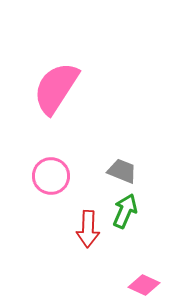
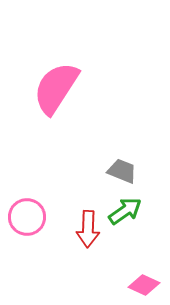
pink circle: moved 24 px left, 41 px down
green arrow: rotated 32 degrees clockwise
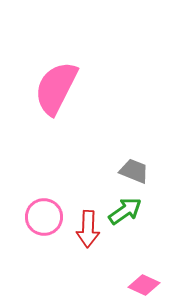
pink semicircle: rotated 6 degrees counterclockwise
gray trapezoid: moved 12 px right
pink circle: moved 17 px right
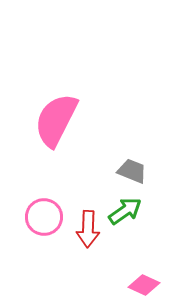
pink semicircle: moved 32 px down
gray trapezoid: moved 2 px left
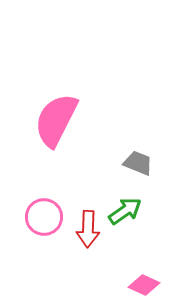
gray trapezoid: moved 6 px right, 8 px up
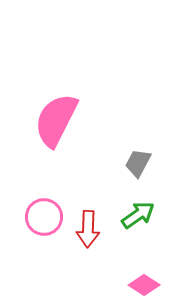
gray trapezoid: rotated 84 degrees counterclockwise
green arrow: moved 13 px right, 4 px down
pink diamond: rotated 8 degrees clockwise
